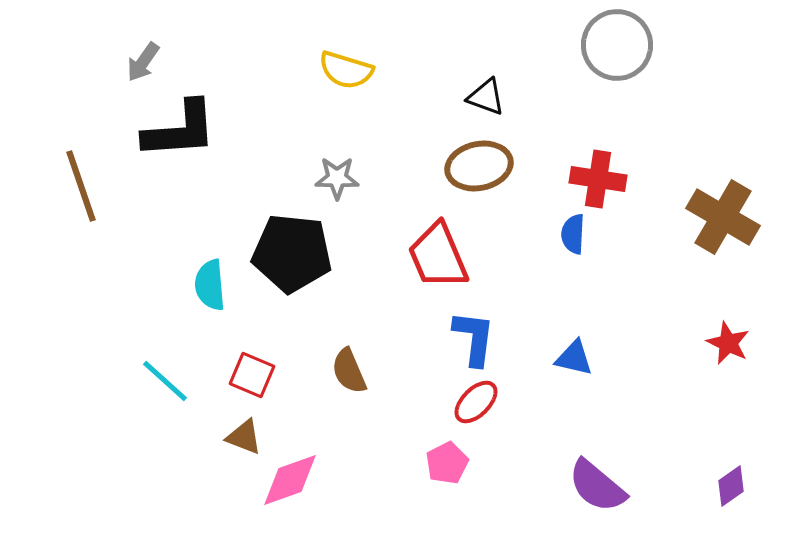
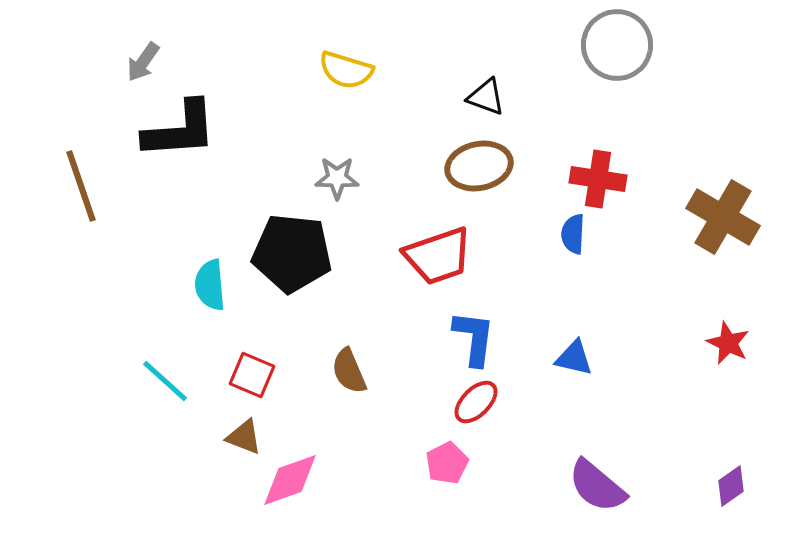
red trapezoid: rotated 86 degrees counterclockwise
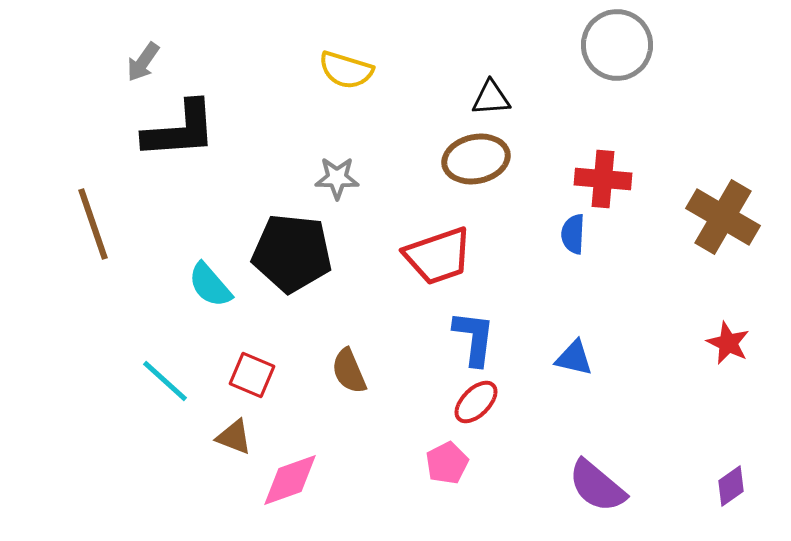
black triangle: moved 5 px right, 1 px down; rotated 24 degrees counterclockwise
brown ellipse: moved 3 px left, 7 px up
red cross: moved 5 px right; rotated 4 degrees counterclockwise
brown line: moved 12 px right, 38 px down
cyan semicircle: rotated 36 degrees counterclockwise
brown triangle: moved 10 px left
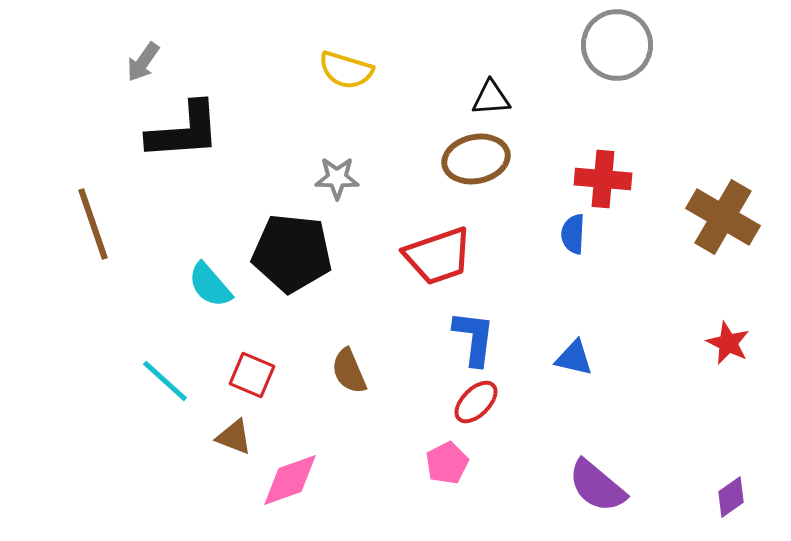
black L-shape: moved 4 px right, 1 px down
purple diamond: moved 11 px down
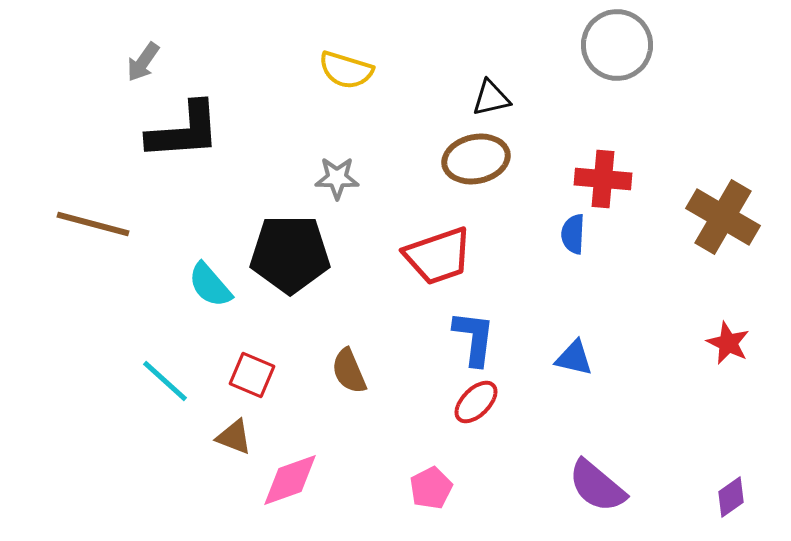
black triangle: rotated 9 degrees counterclockwise
brown line: rotated 56 degrees counterclockwise
black pentagon: moved 2 px left, 1 px down; rotated 6 degrees counterclockwise
pink pentagon: moved 16 px left, 25 px down
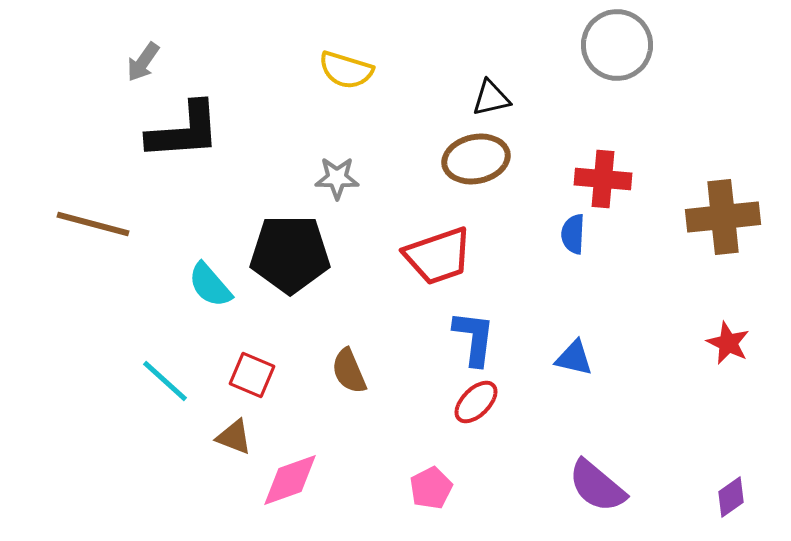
brown cross: rotated 36 degrees counterclockwise
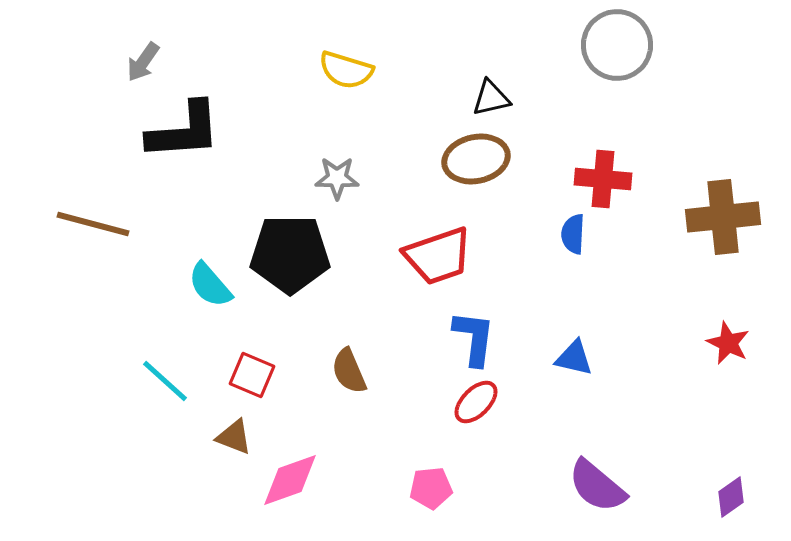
pink pentagon: rotated 21 degrees clockwise
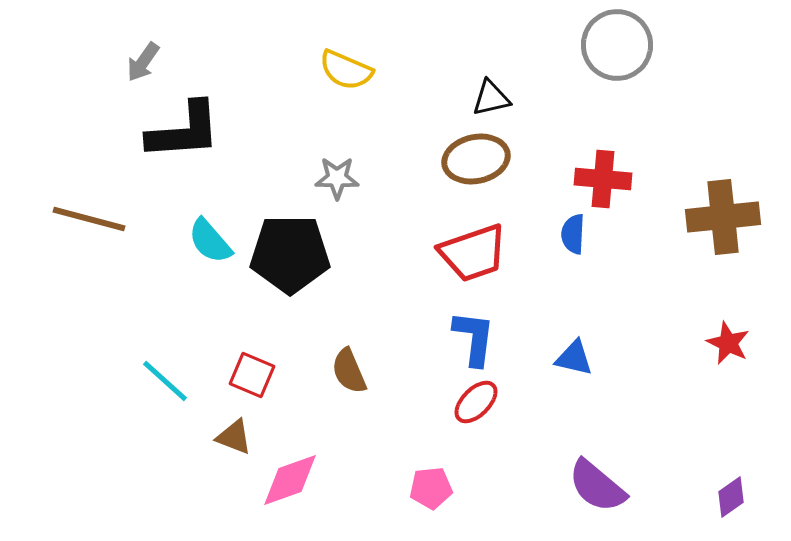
yellow semicircle: rotated 6 degrees clockwise
brown line: moved 4 px left, 5 px up
red trapezoid: moved 35 px right, 3 px up
cyan semicircle: moved 44 px up
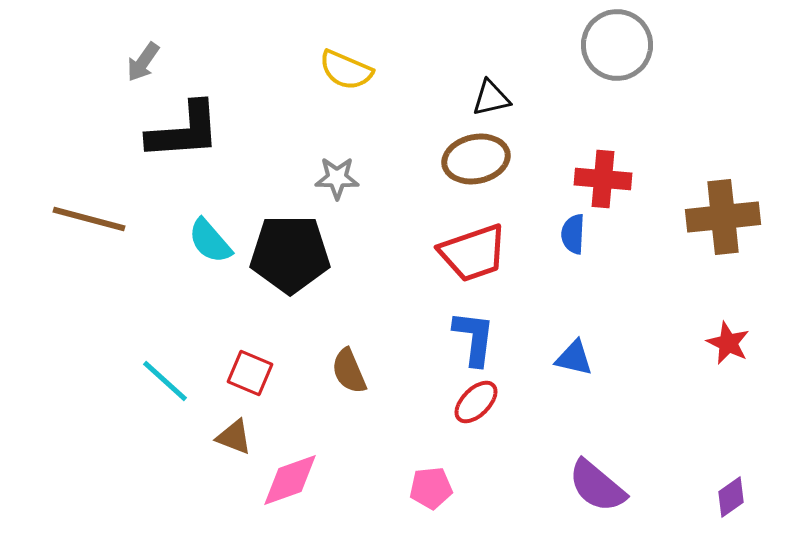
red square: moved 2 px left, 2 px up
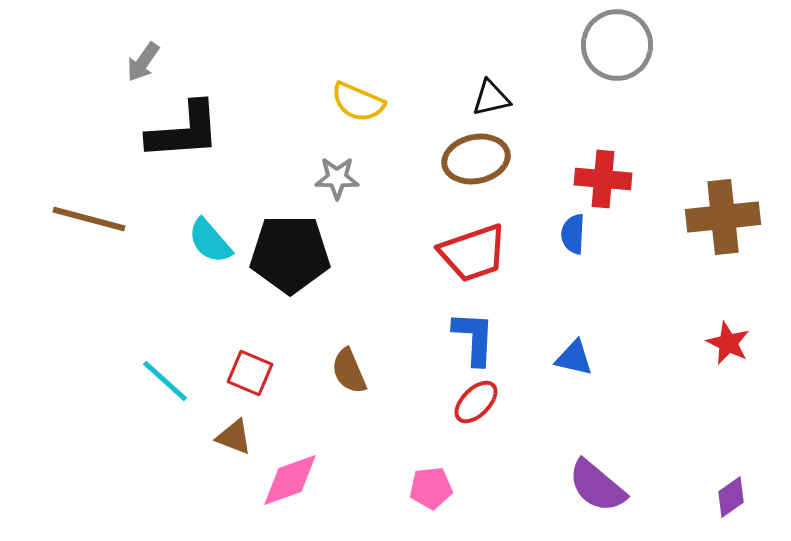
yellow semicircle: moved 12 px right, 32 px down
blue L-shape: rotated 4 degrees counterclockwise
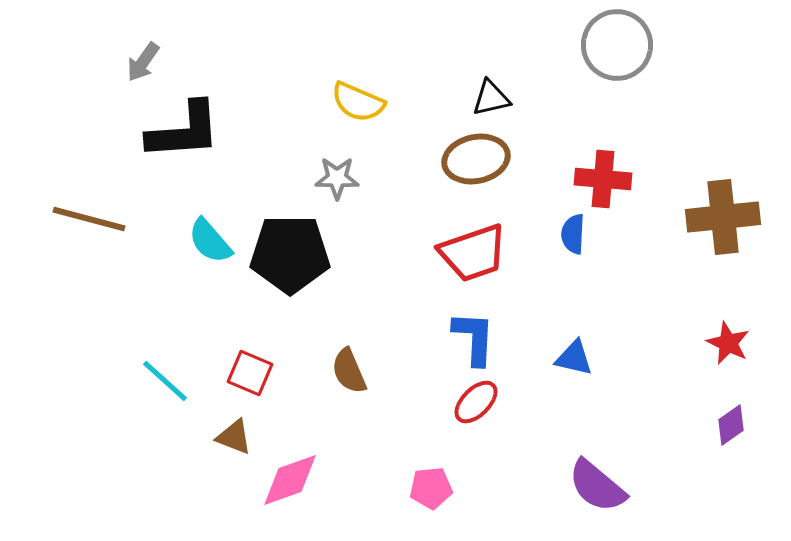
purple diamond: moved 72 px up
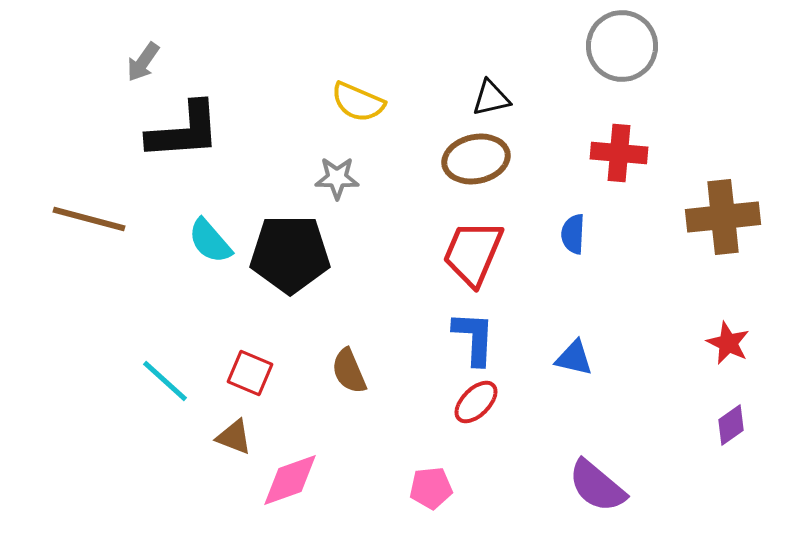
gray circle: moved 5 px right, 1 px down
red cross: moved 16 px right, 26 px up
red trapezoid: rotated 132 degrees clockwise
